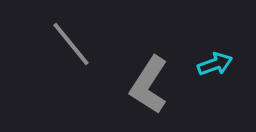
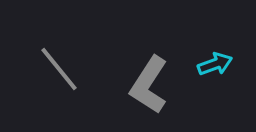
gray line: moved 12 px left, 25 px down
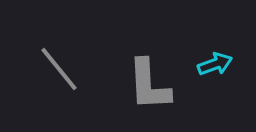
gray L-shape: rotated 36 degrees counterclockwise
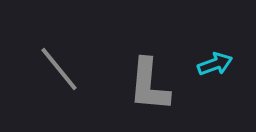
gray L-shape: rotated 8 degrees clockwise
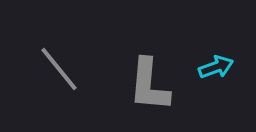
cyan arrow: moved 1 px right, 3 px down
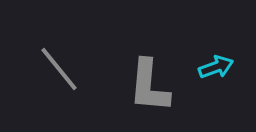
gray L-shape: moved 1 px down
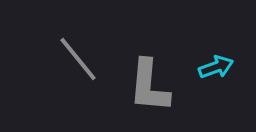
gray line: moved 19 px right, 10 px up
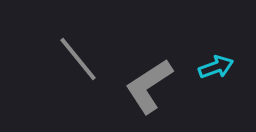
gray L-shape: rotated 52 degrees clockwise
